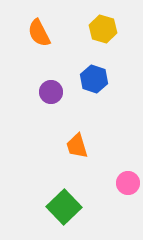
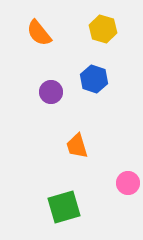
orange semicircle: rotated 12 degrees counterclockwise
green square: rotated 28 degrees clockwise
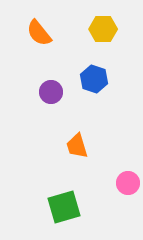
yellow hexagon: rotated 16 degrees counterclockwise
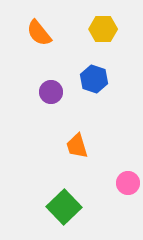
green square: rotated 28 degrees counterclockwise
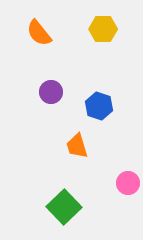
blue hexagon: moved 5 px right, 27 px down
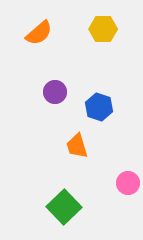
orange semicircle: rotated 92 degrees counterclockwise
purple circle: moved 4 px right
blue hexagon: moved 1 px down
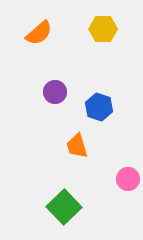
pink circle: moved 4 px up
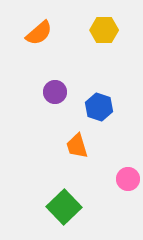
yellow hexagon: moved 1 px right, 1 px down
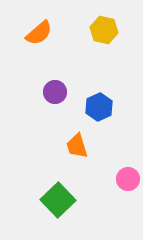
yellow hexagon: rotated 12 degrees clockwise
blue hexagon: rotated 16 degrees clockwise
green square: moved 6 px left, 7 px up
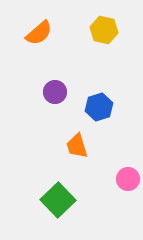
blue hexagon: rotated 8 degrees clockwise
